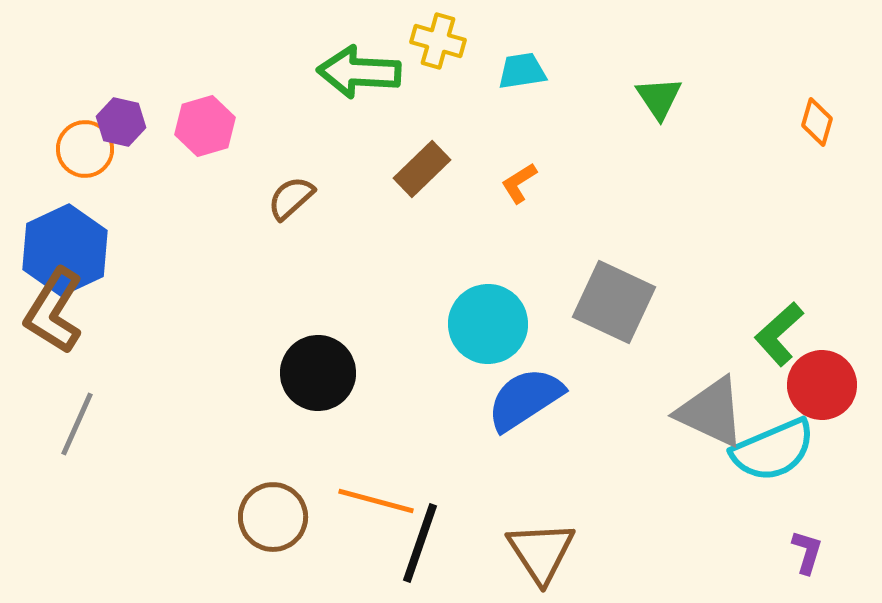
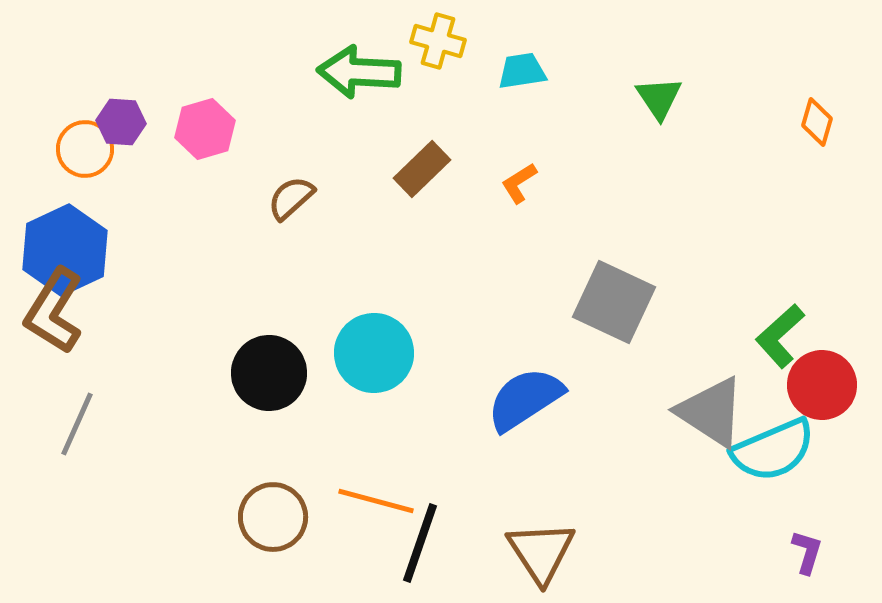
purple hexagon: rotated 9 degrees counterclockwise
pink hexagon: moved 3 px down
cyan circle: moved 114 px left, 29 px down
green L-shape: moved 1 px right, 2 px down
black circle: moved 49 px left
gray triangle: rotated 8 degrees clockwise
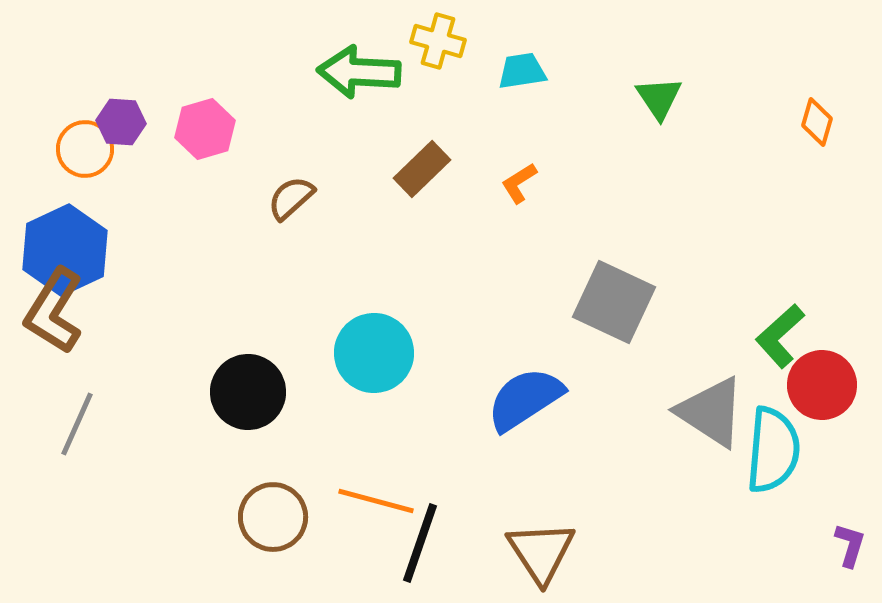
black circle: moved 21 px left, 19 px down
cyan semicircle: rotated 62 degrees counterclockwise
purple L-shape: moved 43 px right, 7 px up
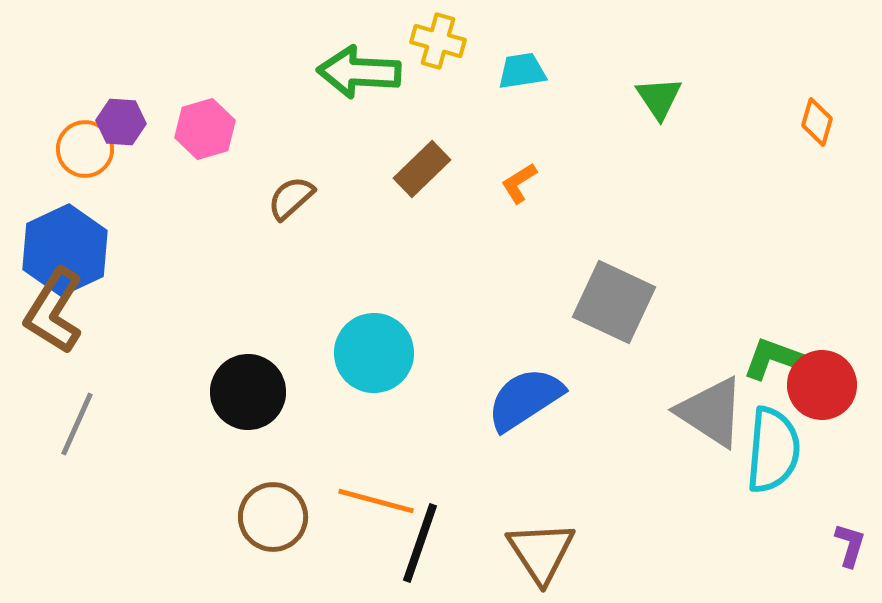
green L-shape: moved 5 px left, 23 px down; rotated 62 degrees clockwise
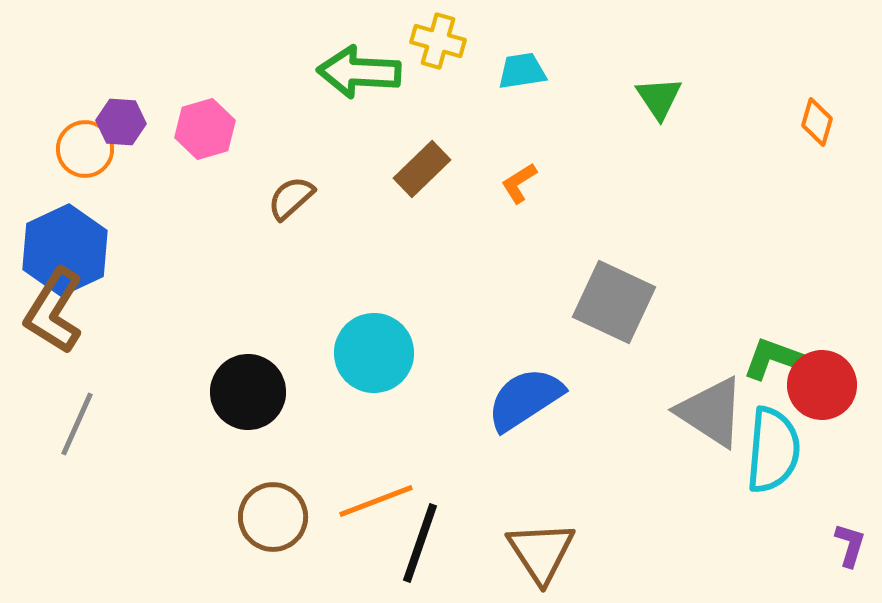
orange line: rotated 36 degrees counterclockwise
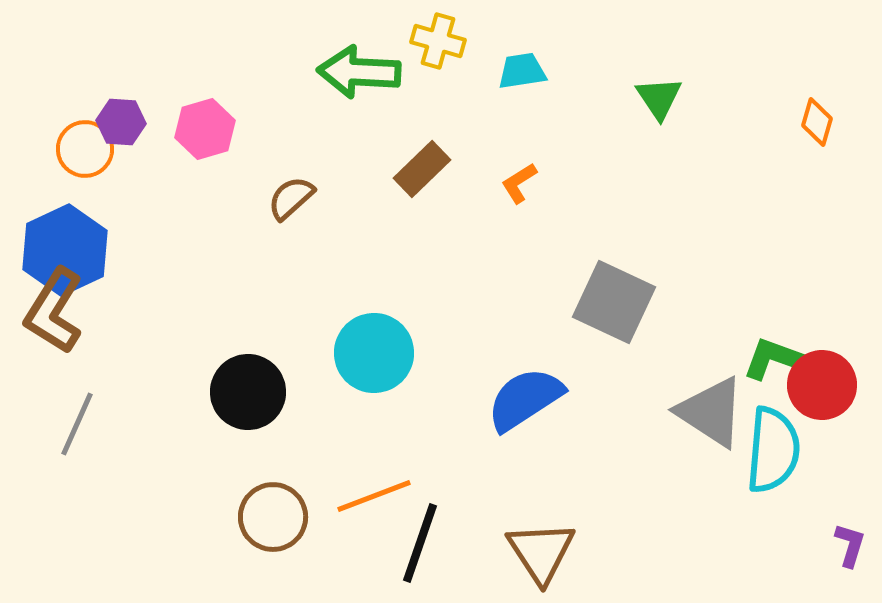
orange line: moved 2 px left, 5 px up
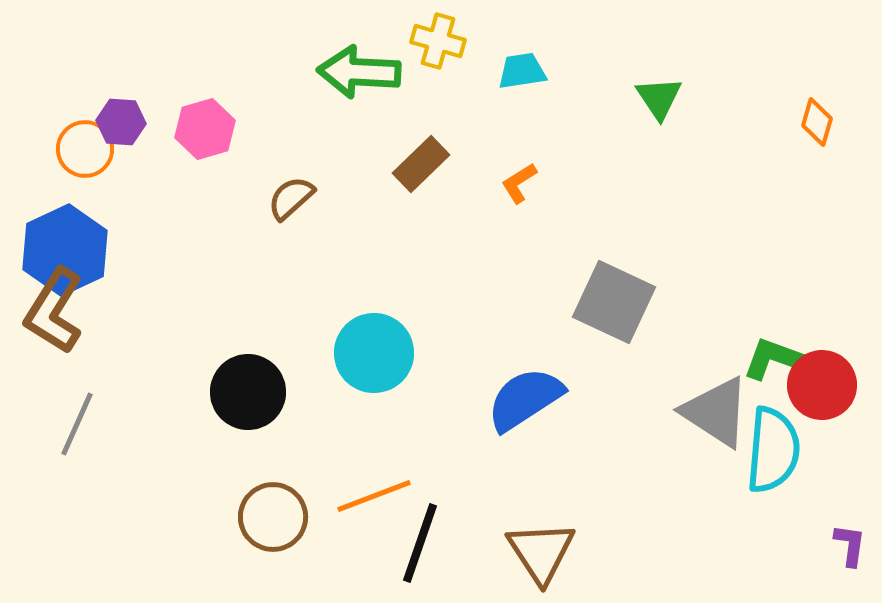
brown rectangle: moved 1 px left, 5 px up
gray triangle: moved 5 px right
purple L-shape: rotated 9 degrees counterclockwise
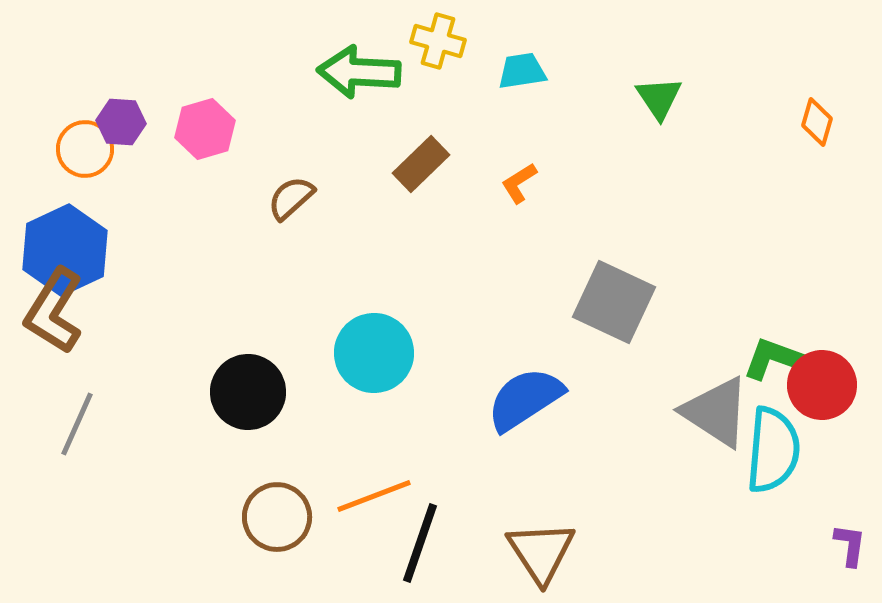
brown circle: moved 4 px right
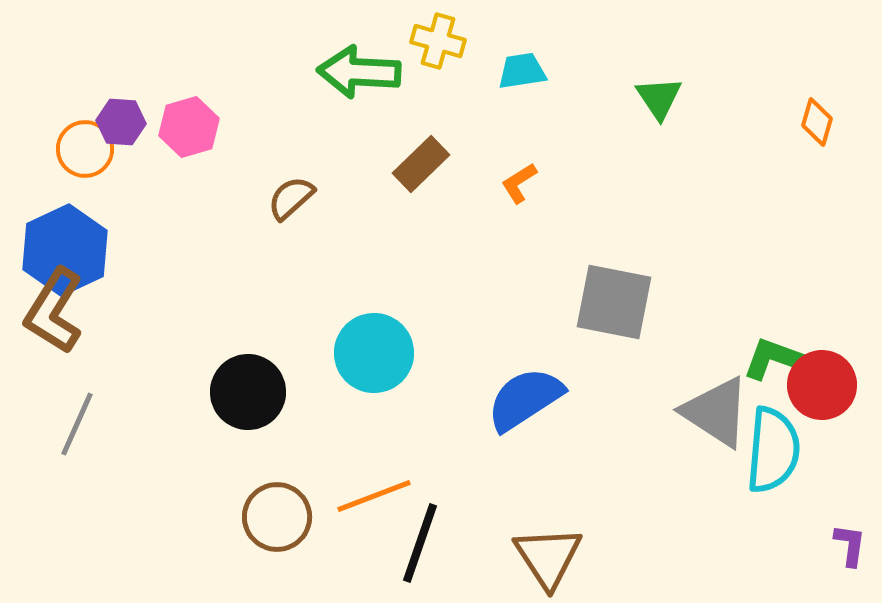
pink hexagon: moved 16 px left, 2 px up
gray square: rotated 14 degrees counterclockwise
brown triangle: moved 7 px right, 5 px down
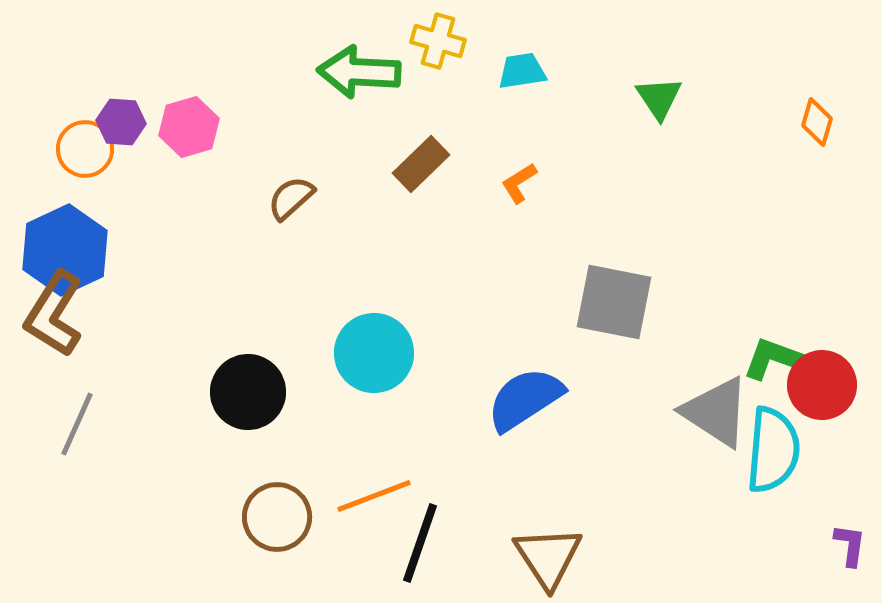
brown L-shape: moved 3 px down
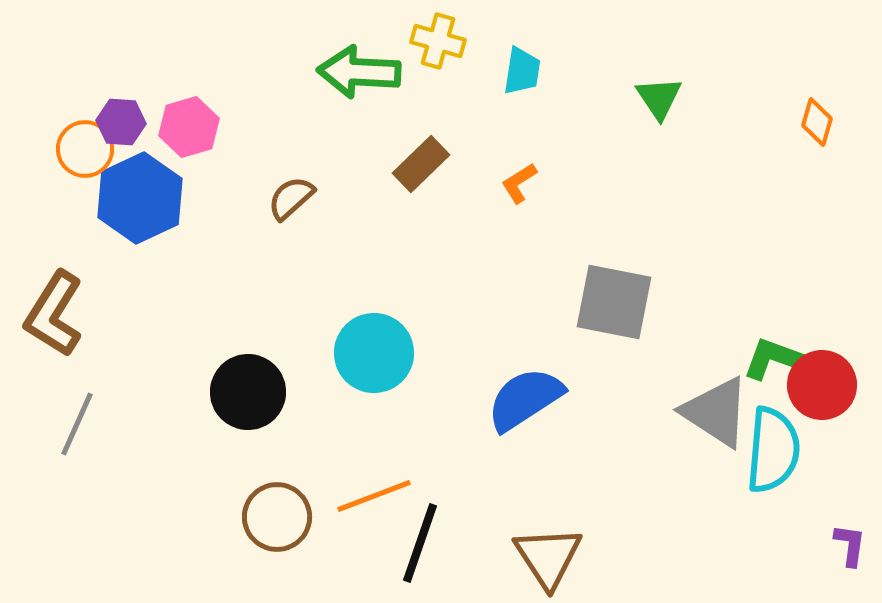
cyan trapezoid: rotated 108 degrees clockwise
blue hexagon: moved 75 px right, 52 px up
